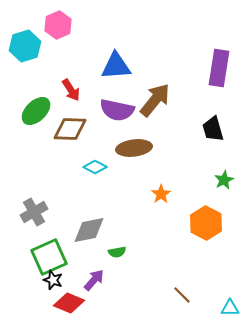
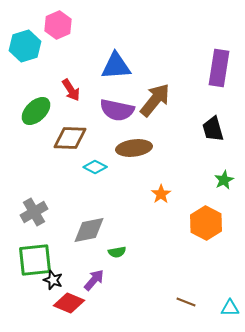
brown diamond: moved 9 px down
green square: moved 14 px left, 3 px down; rotated 18 degrees clockwise
brown line: moved 4 px right, 7 px down; rotated 24 degrees counterclockwise
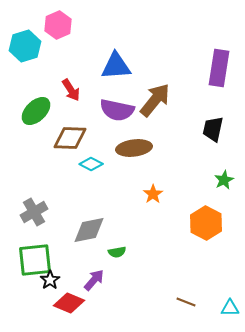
black trapezoid: rotated 28 degrees clockwise
cyan diamond: moved 4 px left, 3 px up
orange star: moved 8 px left
black star: moved 3 px left; rotated 18 degrees clockwise
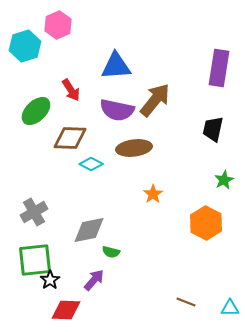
green semicircle: moved 6 px left; rotated 24 degrees clockwise
red diamond: moved 3 px left, 7 px down; rotated 20 degrees counterclockwise
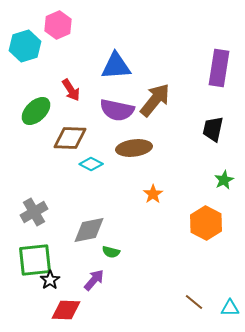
brown line: moved 8 px right; rotated 18 degrees clockwise
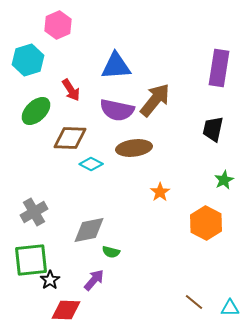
cyan hexagon: moved 3 px right, 14 px down
orange star: moved 7 px right, 2 px up
green square: moved 4 px left
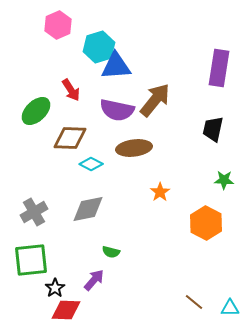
cyan hexagon: moved 71 px right, 13 px up
green star: rotated 30 degrees clockwise
gray diamond: moved 1 px left, 21 px up
black star: moved 5 px right, 8 px down
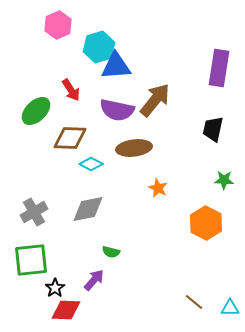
orange star: moved 2 px left, 4 px up; rotated 12 degrees counterclockwise
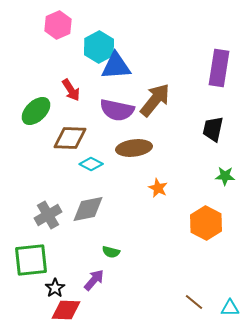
cyan hexagon: rotated 12 degrees counterclockwise
green star: moved 1 px right, 4 px up
gray cross: moved 14 px right, 3 px down
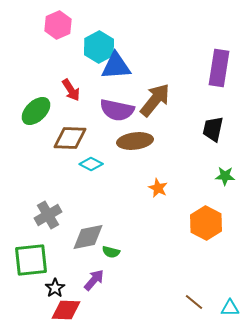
brown ellipse: moved 1 px right, 7 px up
gray diamond: moved 28 px down
